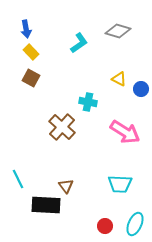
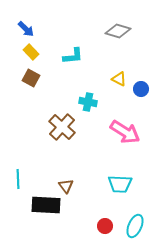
blue arrow: rotated 36 degrees counterclockwise
cyan L-shape: moved 6 px left, 13 px down; rotated 30 degrees clockwise
cyan line: rotated 24 degrees clockwise
cyan ellipse: moved 2 px down
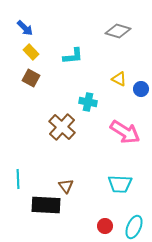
blue arrow: moved 1 px left, 1 px up
cyan ellipse: moved 1 px left, 1 px down
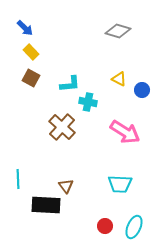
cyan L-shape: moved 3 px left, 28 px down
blue circle: moved 1 px right, 1 px down
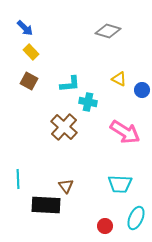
gray diamond: moved 10 px left
brown square: moved 2 px left, 3 px down
brown cross: moved 2 px right
cyan ellipse: moved 2 px right, 9 px up
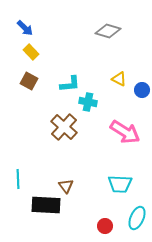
cyan ellipse: moved 1 px right
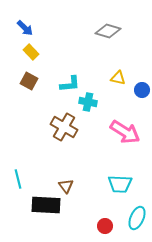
yellow triangle: moved 1 px left, 1 px up; rotated 14 degrees counterclockwise
brown cross: rotated 12 degrees counterclockwise
cyan line: rotated 12 degrees counterclockwise
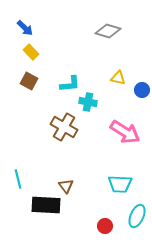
cyan ellipse: moved 2 px up
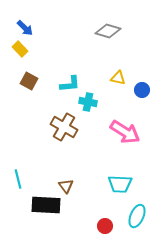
yellow rectangle: moved 11 px left, 3 px up
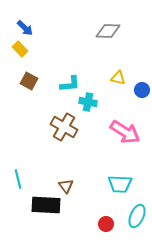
gray diamond: rotated 15 degrees counterclockwise
red circle: moved 1 px right, 2 px up
